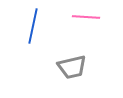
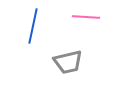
gray trapezoid: moved 4 px left, 5 px up
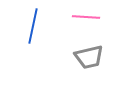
gray trapezoid: moved 21 px right, 5 px up
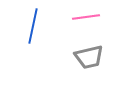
pink line: rotated 12 degrees counterclockwise
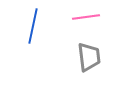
gray trapezoid: rotated 84 degrees counterclockwise
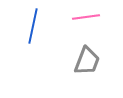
gray trapezoid: moved 2 px left, 4 px down; rotated 28 degrees clockwise
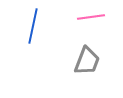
pink line: moved 5 px right
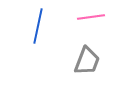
blue line: moved 5 px right
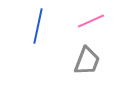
pink line: moved 4 px down; rotated 16 degrees counterclockwise
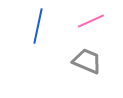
gray trapezoid: rotated 88 degrees counterclockwise
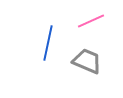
blue line: moved 10 px right, 17 px down
